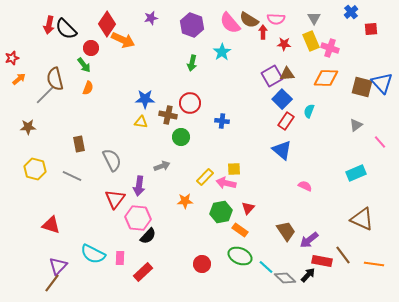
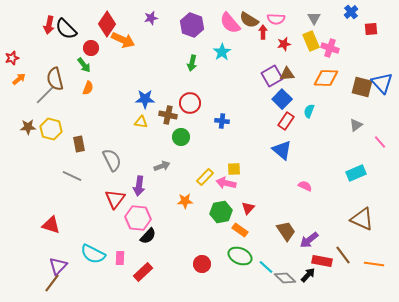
red star at (284, 44): rotated 16 degrees counterclockwise
yellow hexagon at (35, 169): moved 16 px right, 40 px up
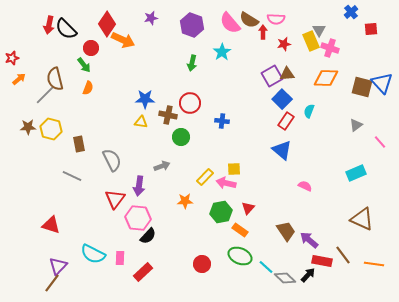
gray triangle at (314, 18): moved 5 px right, 12 px down
purple arrow at (309, 240): rotated 78 degrees clockwise
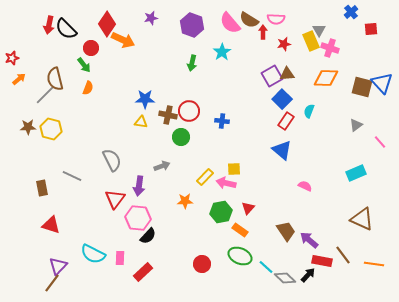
red circle at (190, 103): moved 1 px left, 8 px down
brown rectangle at (79, 144): moved 37 px left, 44 px down
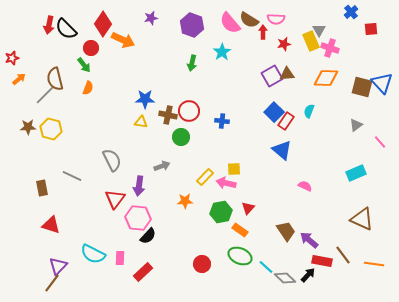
red diamond at (107, 24): moved 4 px left
blue square at (282, 99): moved 8 px left, 13 px down
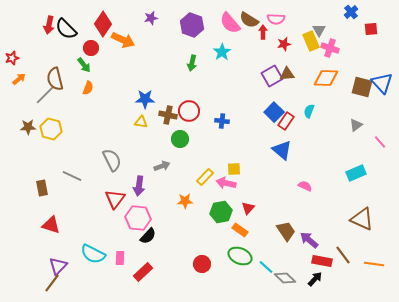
green circle at (181, 137): moved 1 px left, 2 px down
black arrow at (308, 275): moved 7 px right, 4 px down
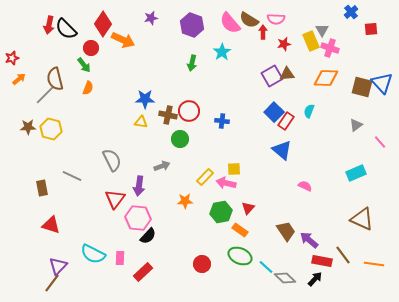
gray triangle at (319, 30): moved 3 px right
